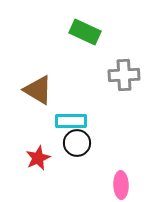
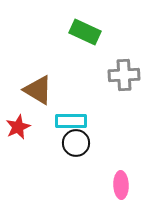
black circle: moved 1 px left
red star: moved 20 px left, 31 px up
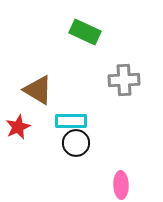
gray cross: moved 5 px down
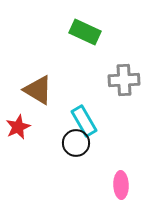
cyan rectangle: moved 13 px right; rotated 60 degrees clockwise
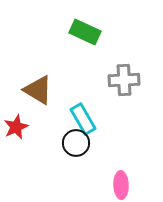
cyan rectangle: moved 1 px left, 2 px up
red star: moved 2 px left
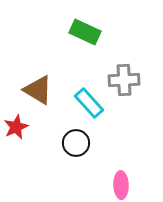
cyan rectangle: moved 6 px right, 16 px up; rotated 12 degrees counterclockwise
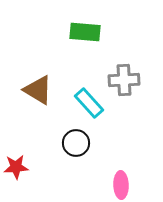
green rectangle: rotated 20 degrees counterclockwise
red star: moved 40 px down; rotated 20 degrees clockwise
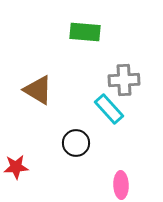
cyan rectangle: moved 20 px right, 6 px down
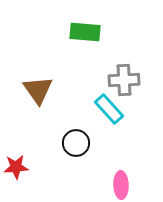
brown triangle: rotated 24 degrees clockwise
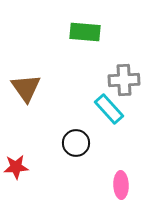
brown triangle: moved 12 px left, 2 px up
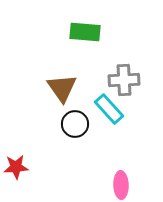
brown triangle: moved 36 px right
black circle: moved 1 px left, 19 px up
